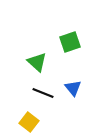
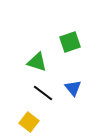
green triangle: rotated 25 degrees counterclockwise
black line: rotated 15 degrees clockwise
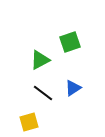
green triangle: moved 3 px right, 2 px up; rotated 45 degrees counterclockwise
blue triangle: rotated 36 degrees clockwise
yellow square: rotated 36 degrees clockwise
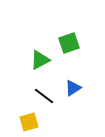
green square: moved 1 px left, 1 px down
black line: moved 1 px right, 3 px down
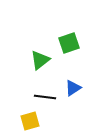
green triangle: rotated 10 degrees counterclockwise
black line: moved 1 px right, 1 px down; rotated 30 degrees counterclockwise
yellow square: moved 1 px right, 1 px up
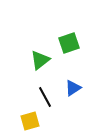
black line: rotated 55 degrees clockwise
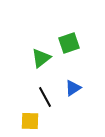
green triangle: moved 1 px right, 2 px up
yellow square: rotated 18 degrees clockwise
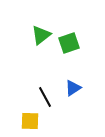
green triangle: moved 23 px up
